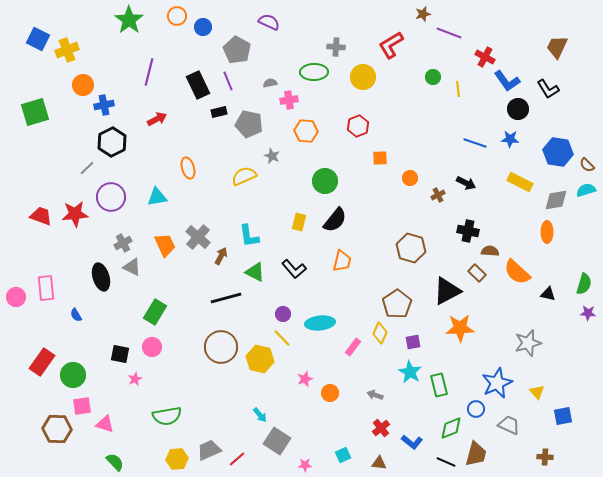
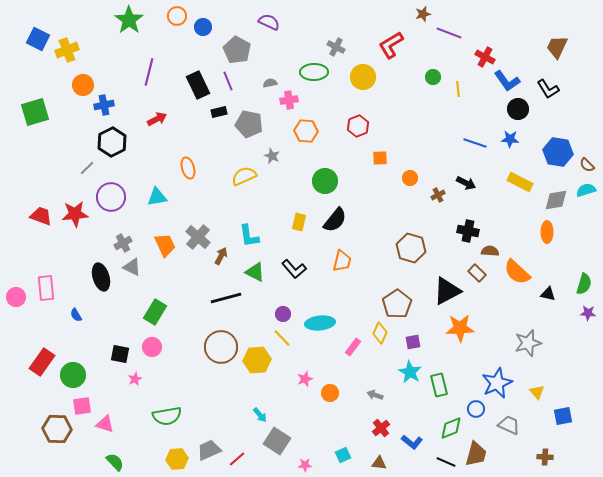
gray cross at (336, 47): rotated 24 degrees clockwise
yellow hexagon at (260, 359): moved 3 px left, 1 px down; rotated 16 degrees counterclockwise
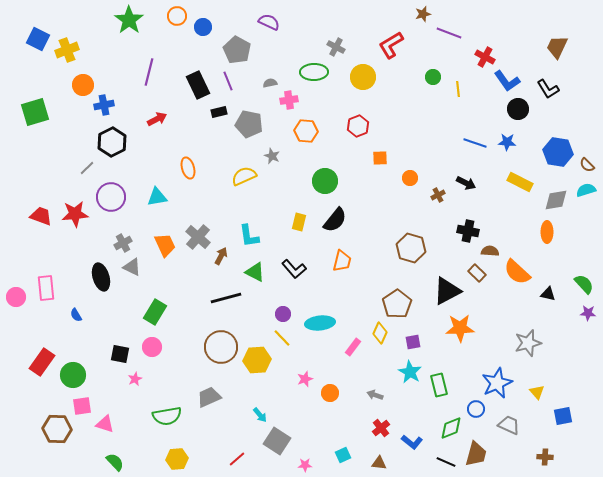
blue star at (510, 139): moved 3 px left, 3 px down
green semicircle at (584, 284): rotated 60 degrees counterclockwise
gray trapezoid at (209, 450): moved 53 px up
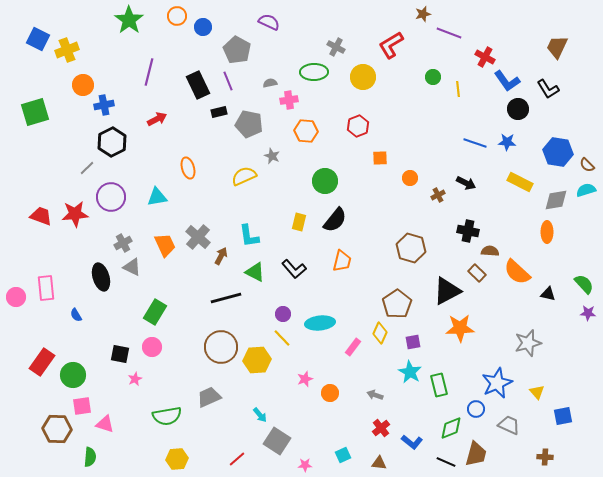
green semicircle at (115, 462): moved 25 px left, 5 px up; rotated 48 degrees clockwise
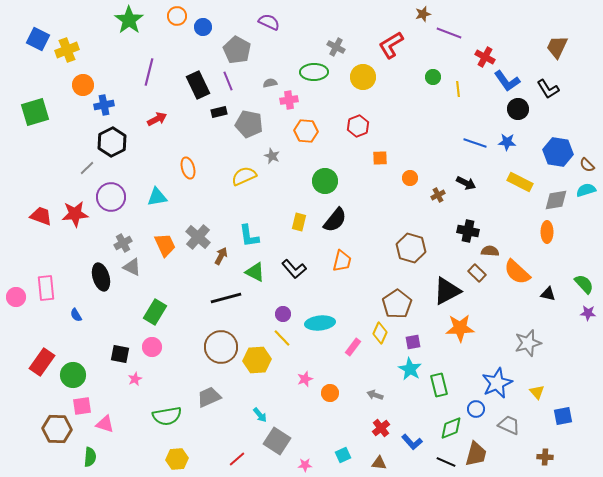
cyan star at (410, 372): moved 3 px up
blue L-shape at (412, 442): rotated 10 degrees clockwise
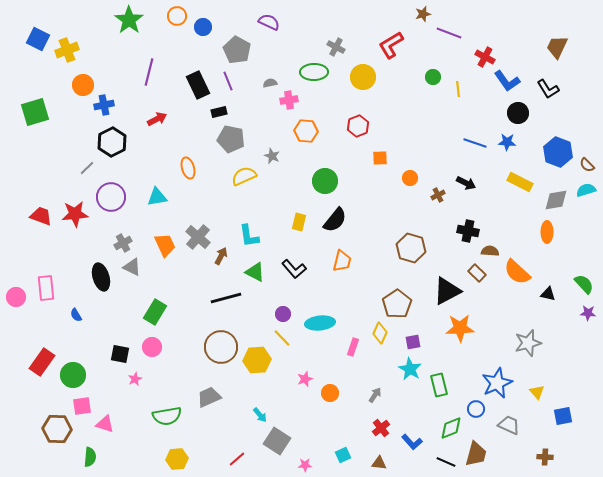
black circle at (518, 109): moved 4 px down
gray pentagon at (249, 124): moved 18 px left, 15 px down
blue hexagon at (558, 152): rotated 12 degrees clockwise
pink rectangle at (353, 347): rotated 18 degrees counterclockwise
gray arrow at (375, 395): rotated 105 degrees clockwise
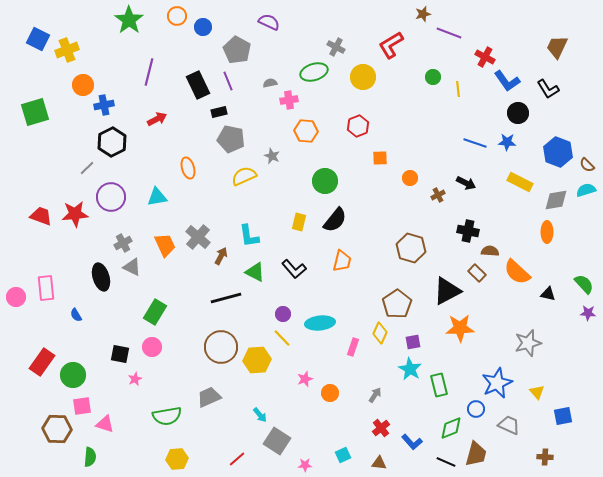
green ellipse at (314, 72): rotated 16 degrees counterclockwise
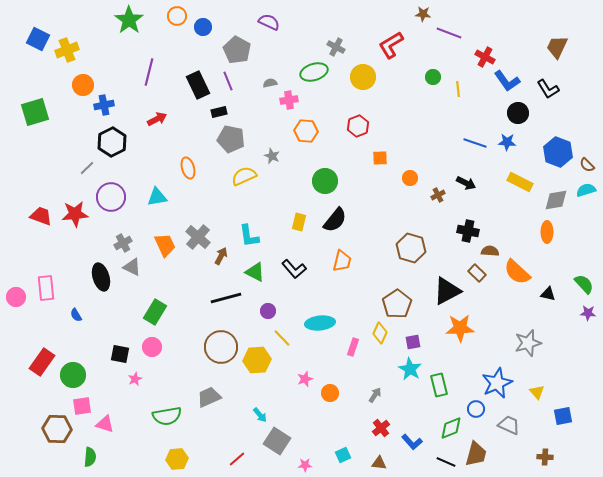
brown star at (423, 14): rotated 21 degrees clockwise
purple circle at (283, 314): moved 15 px left, 3 px up
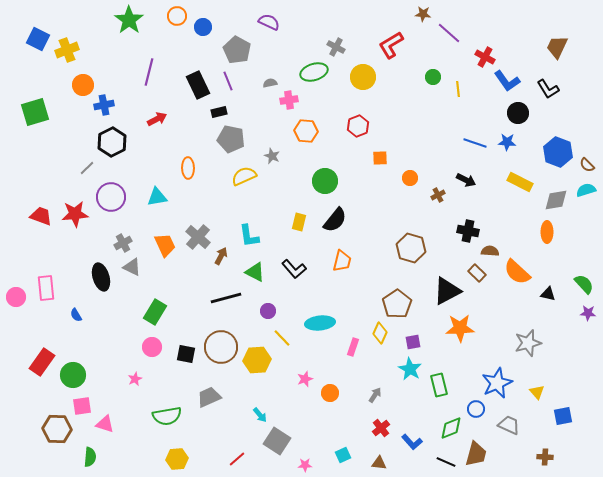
purple line at (449, 33): rotated 20 degrees clockwise
orange ellipse at (188, 168): rotated 15 degrees clockwise
black arrow at (466, 183): moved 3 px up
black square at (120, 354): moved 66 px right
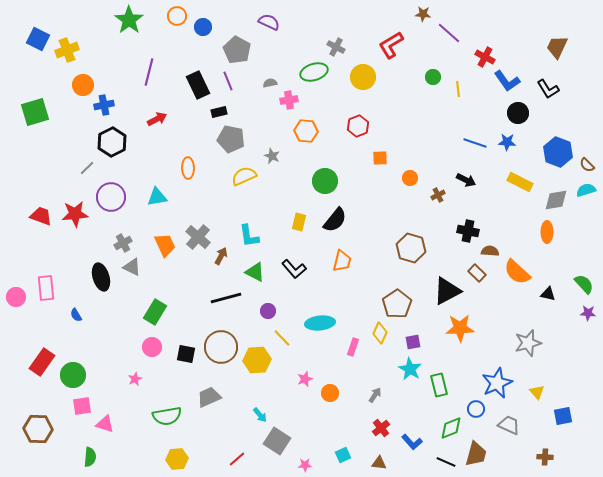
brown hexagon at (57, 429): moved 19 px left
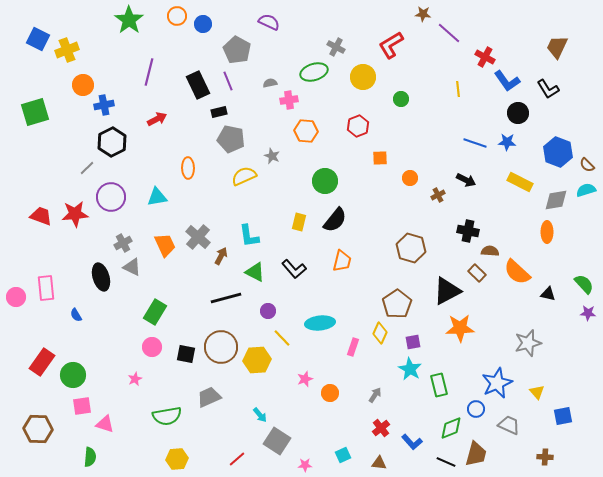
blue circle at (203, 27): moved 3 px up
green circle at (433, 77): moved 32 px left, 22 px down
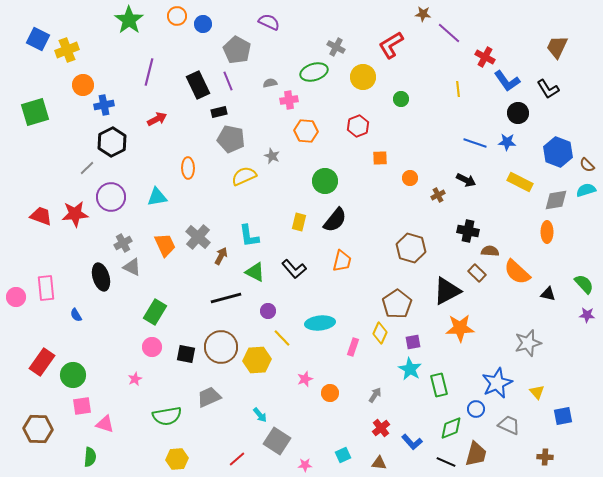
purple star at (588, 313): moved 1 px left, 2 px down
